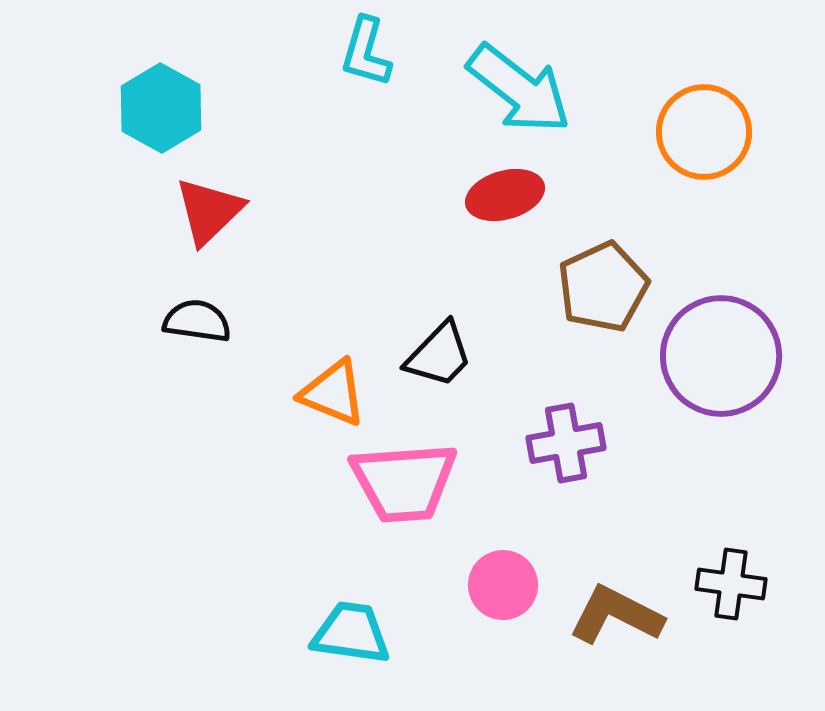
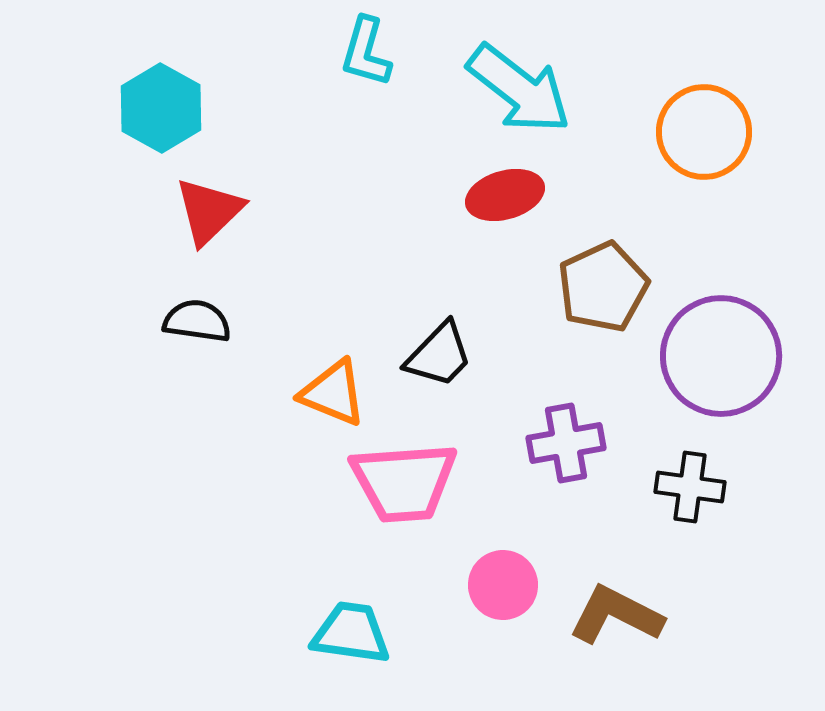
black cross: moved 41 px left, 97 px up
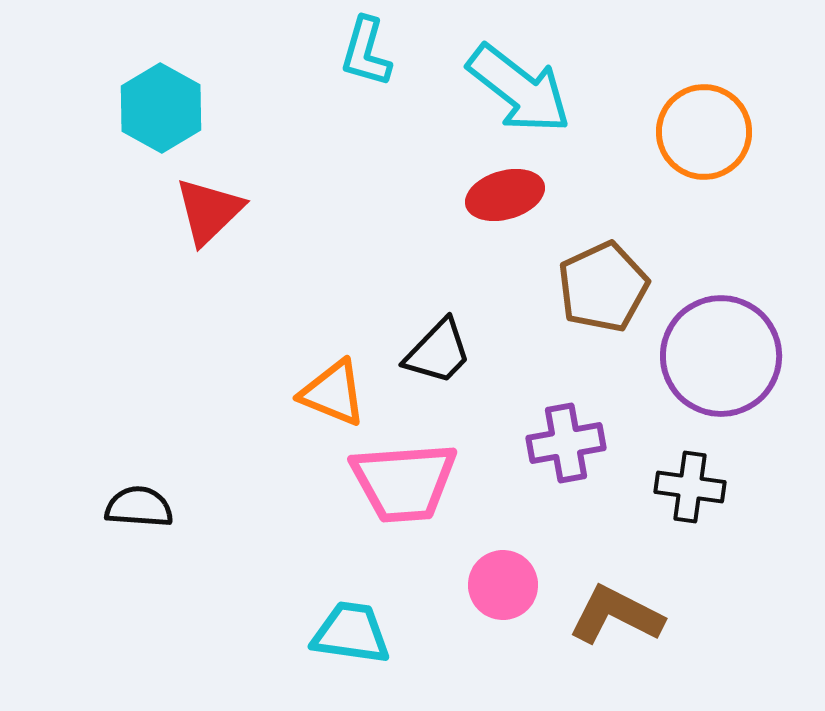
black semicircle: moved 58 px left, 186 px down; rotated 4 degrees counterclockwise
black trapezoid: moved 1 px left, 3 px up
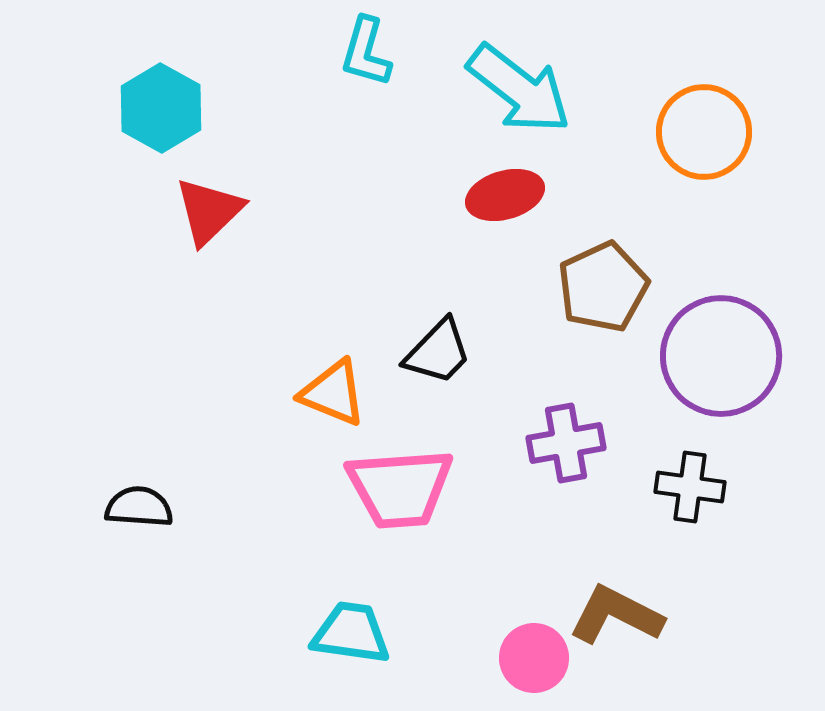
pink trapezoid: moved 4 px left, 6 px down
pink circle: moved 31 px right, 73 px down
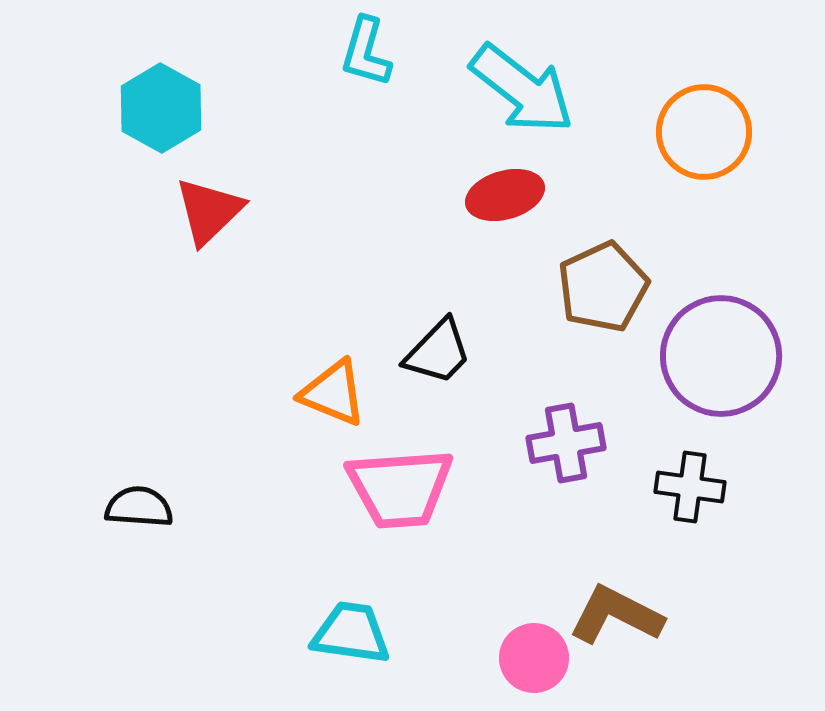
cyan arrow: moved 3 px right
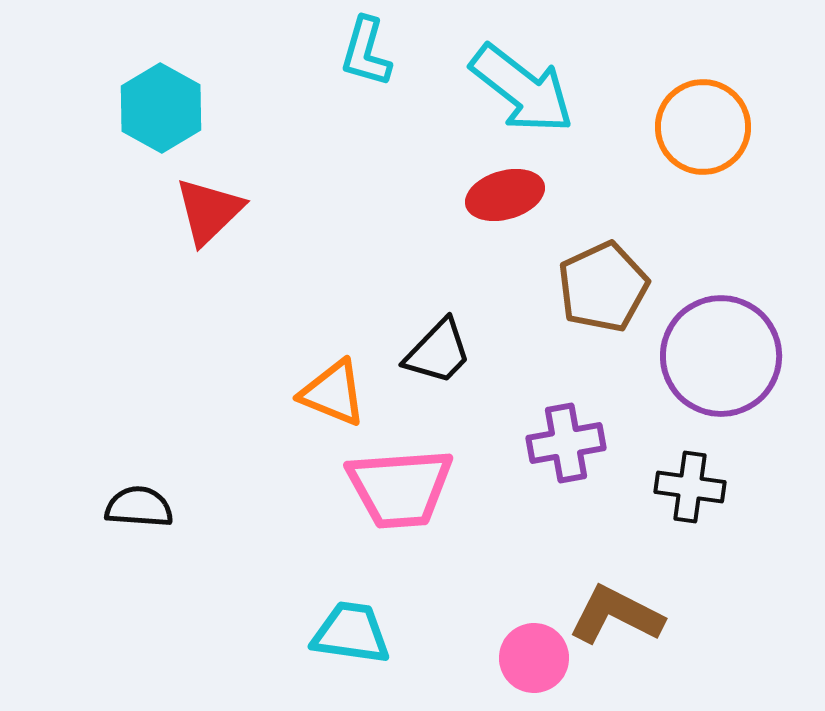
orange circle: moved 1 px left, 5 px up
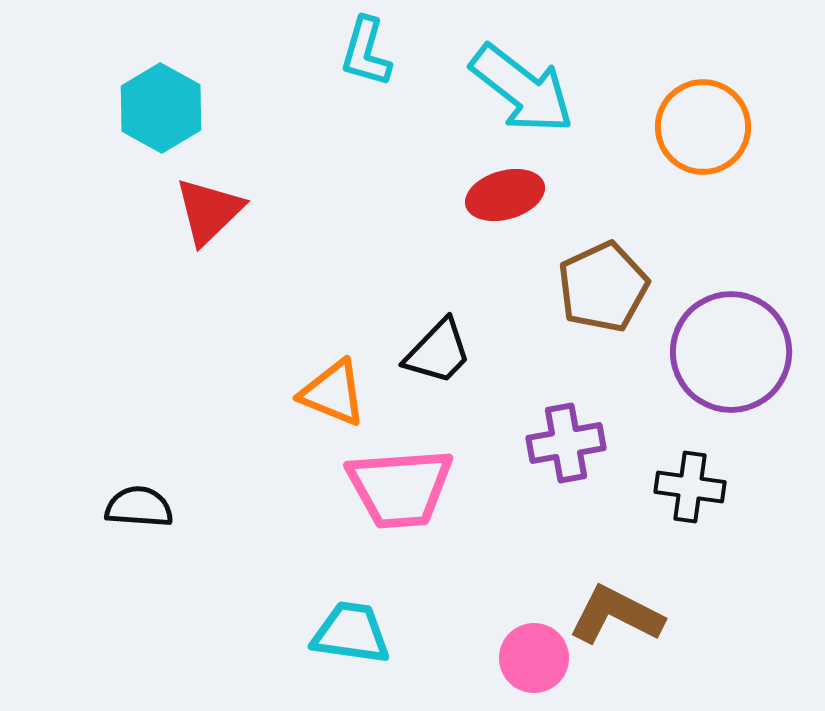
purple circle: moved 10 px right, 4 px up
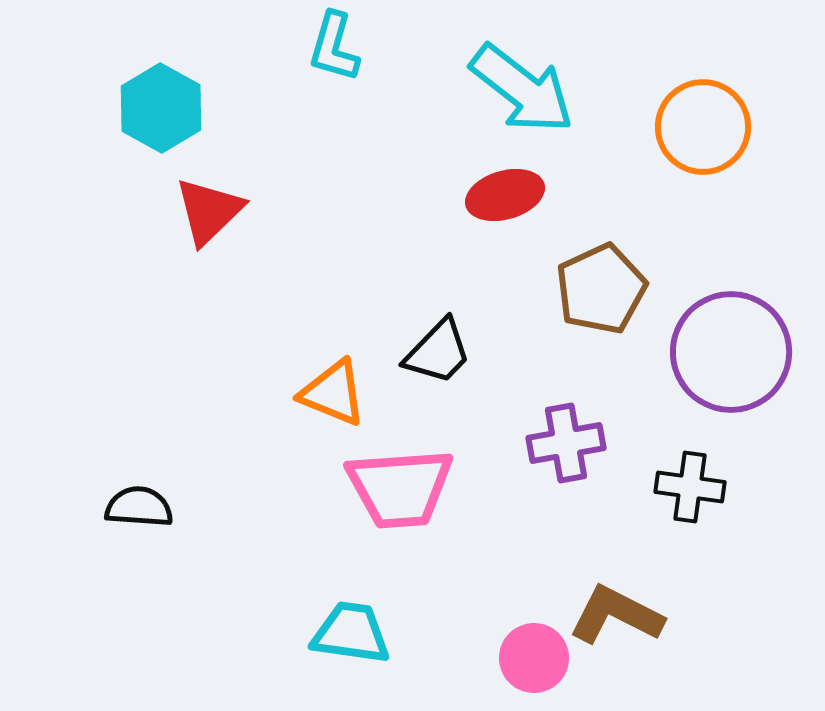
cyan L-shape: moved 32 px left, 5 px up
brown pentagon: moved 2 px left, 2 px down
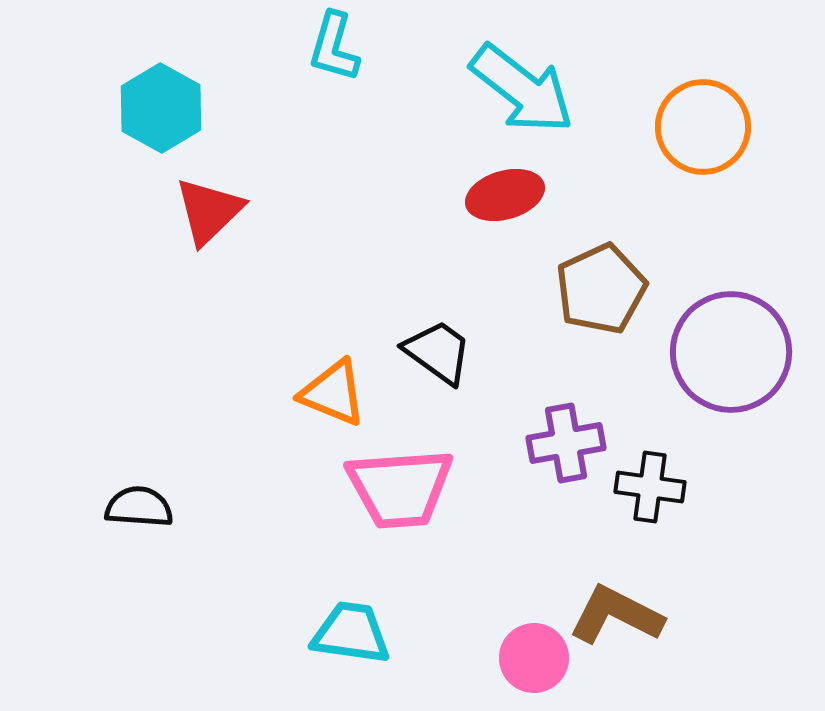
black trapezoid: rotated 98 degrees counterclockwise
black cross: moved 40 px left
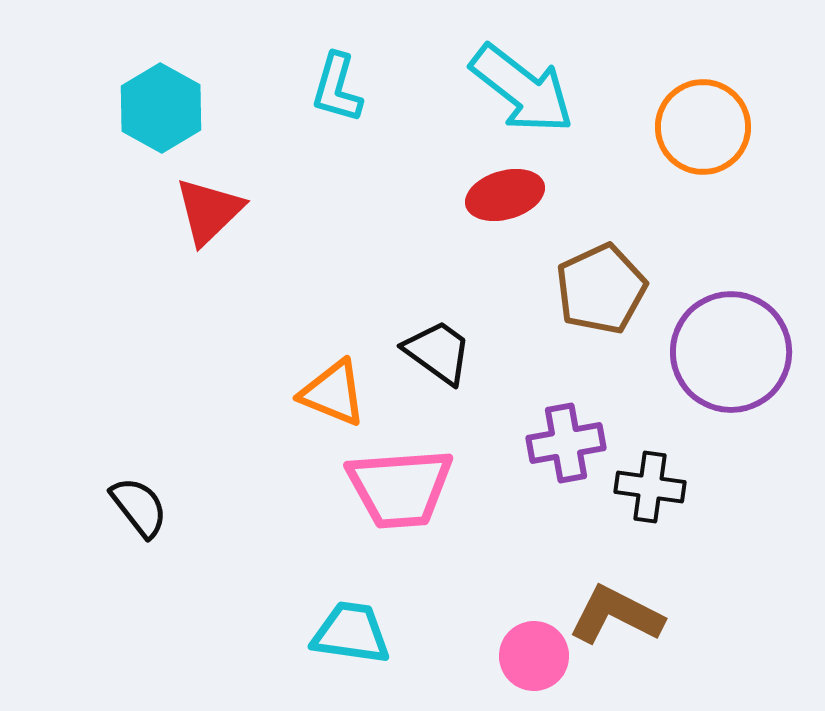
cyan L-shape: moved 3 px right, 41 px down
black semicircle: rotated 48 degrees clockwise
pink circle: moved 2 px up
